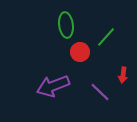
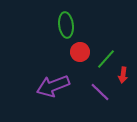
green line: moved 22 px down
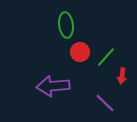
green line: moved 2 px up
red arrow: moved 1 px left, 1 px down
purple arrow: rotated 16 degrees clockwise
purple line: moved 5 px right, 11 px down
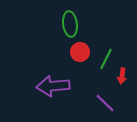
green ellipse: moved 4 px right, 1 px up
green line: moved 2 px down; rotated 15 degrees counterclockwise
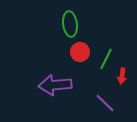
purple arrow: moved 2 px right, 1 px up
